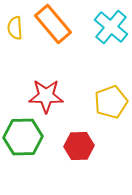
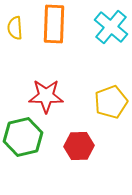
orange rectangle: moved 1 px right; rotated 42 degrees clockwise
green hexagon: rotated 12 degrees counterclockwise
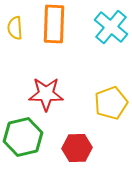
red star: moved 2 px up
yellow pentagon: moved 1 px down
red hexagon: moved 2 px left, 2 px down
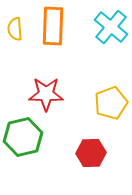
orange rectangle: moved 1 px left, 2 px down
yellow semicircle: moved 1 px down
red hexagon: moved 14 px right, 5 px down
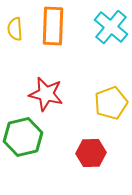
red star: rotated 12 degrees clockwise
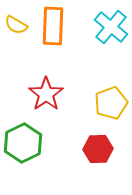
yellow semicircle: moved 1 px right, 4 px up; rotated 55 degrees counterclockwise
red star: rotated 24 degrees clockwise
green hexagon: moved 6 px down; rotated 12 degrees counterclockwise
red hexagon: moved 7 px right, 4 px up
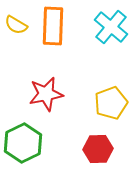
red star: rotated 24 degrees clockwise
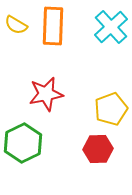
cyan cross: rotated 8 degrees clockwise
yellow pentagon: moved 6 px down
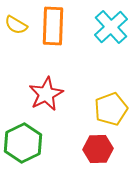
red star: rotated 16 degrees counterclockwise
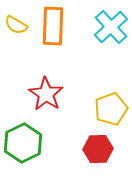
red star: rotated 12 degrees counterclockwise
